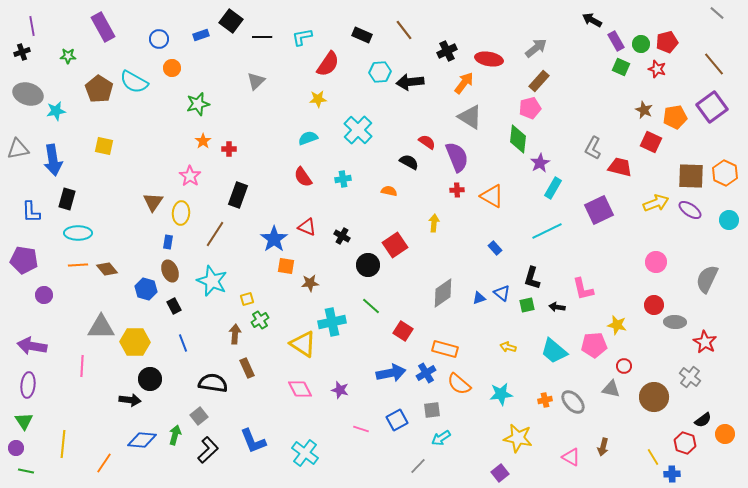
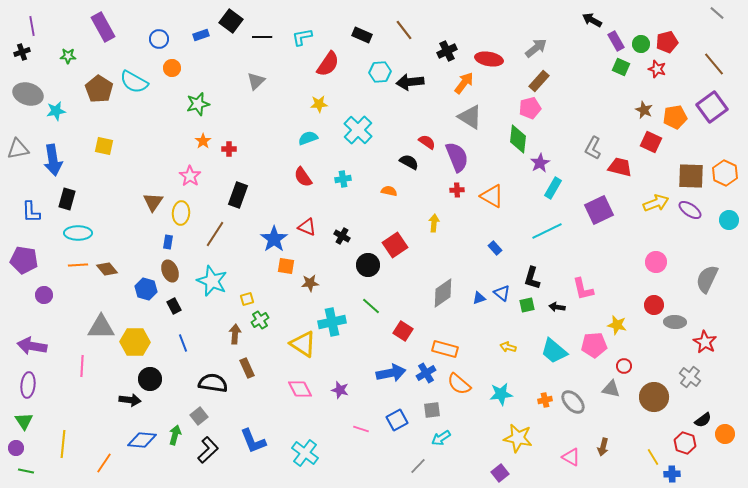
yellow star at (318, 99): moved 1 px right, 5 px down
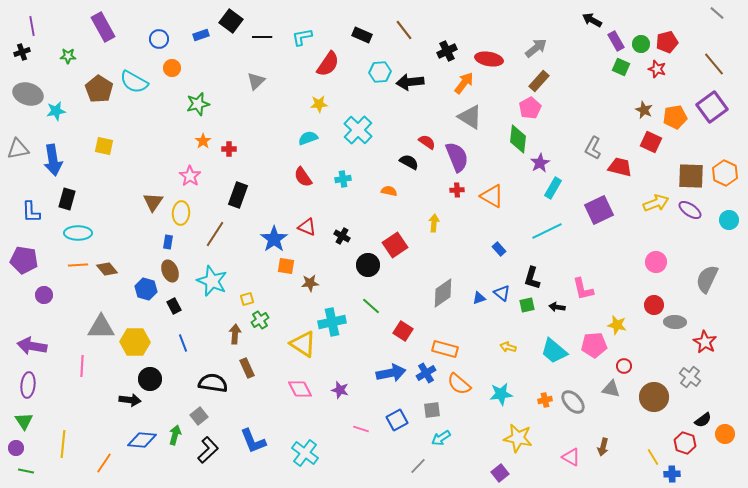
pink pentagon at (530, 108): rotated 15 degrees counterclockwise
blue rectangle at (495, 248): moved 4 px right, 1 px down
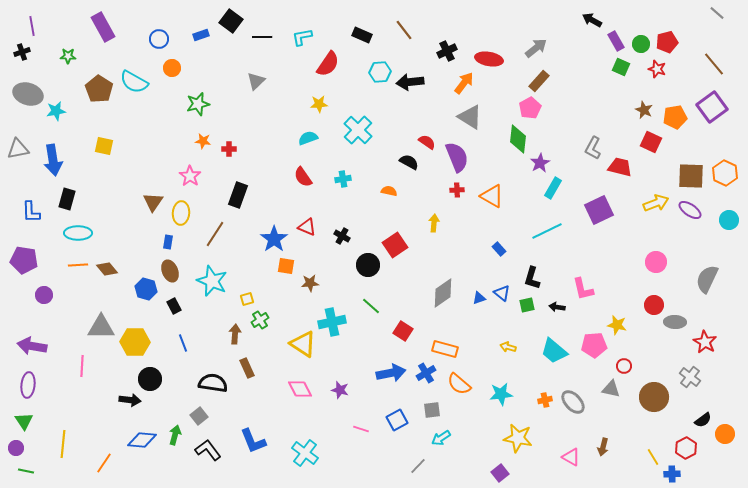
orange star at (203, 141): rotated 28 degrees counterclockwise
red hexagon at (685, 443): moved 1 px right, 5 px down; rotated 15 degrees clockwise
black L-shape at (208, 450): rotated 84 degrees counterclockwise
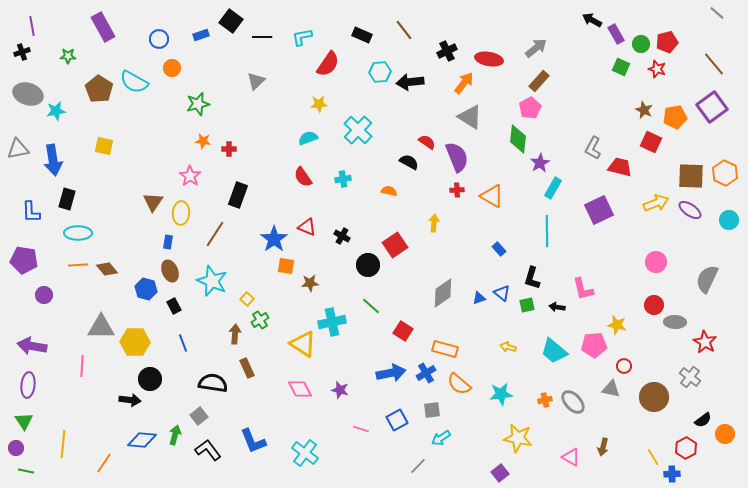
purple rectangle at (616, 41): moved 7 px up
cyan line at (547, 231): rotated 64 degrees counterclockwise
yellow square at (247, 299): rotated 32 degrees counterclockwise
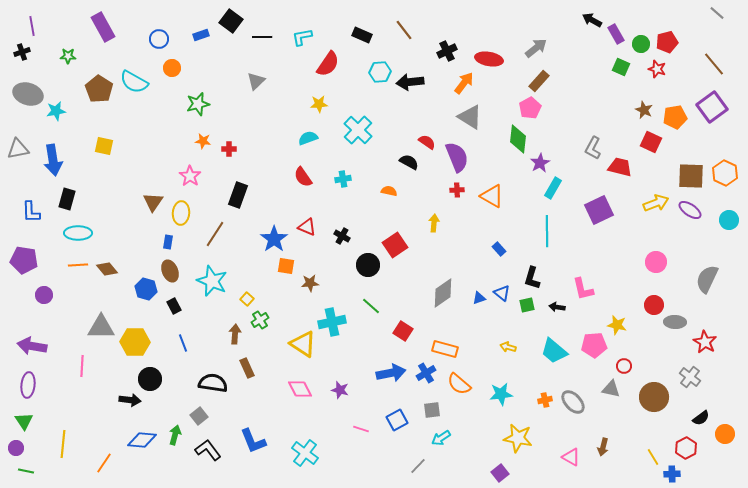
black semicircle at (703, 420): moved 2 px left, 2 px up
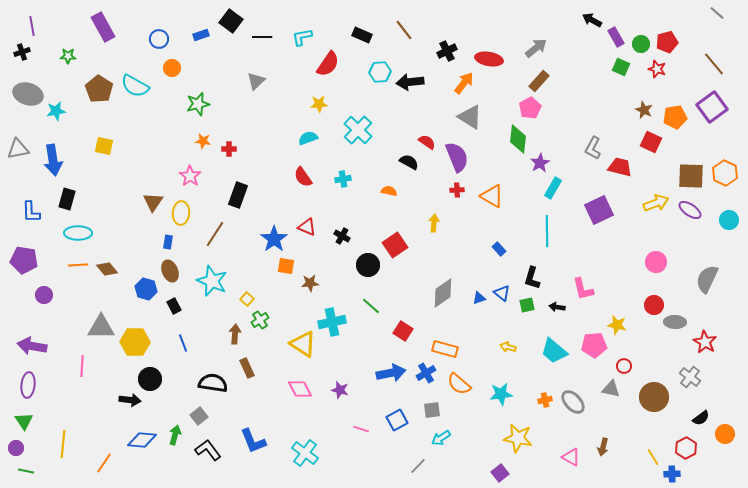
purple rectangle at (616, 34): moved 3 px down
cyan semicircle at (134, 82): moved 1 px right, 4 px down
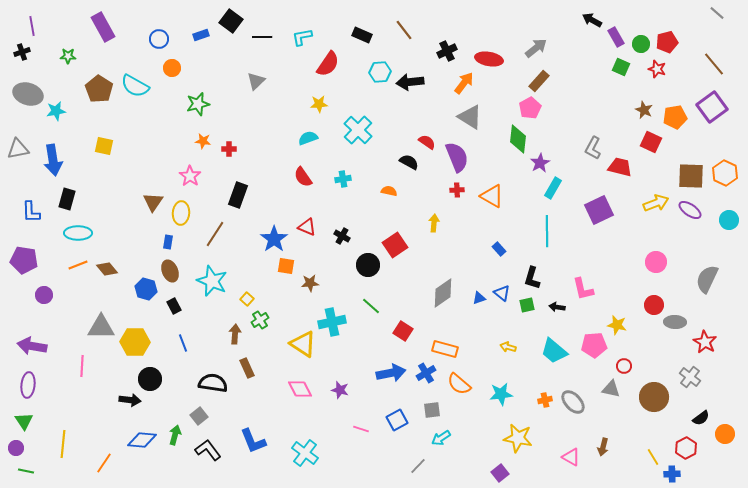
orange line at (78, 265): rotated 18 degrees counterclockwise
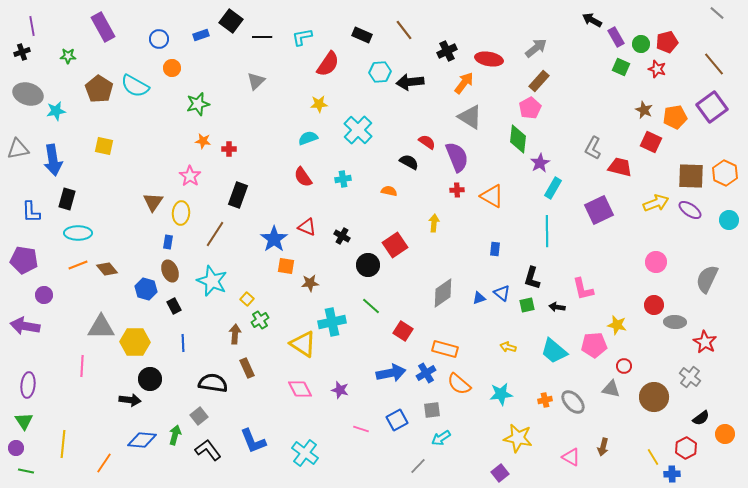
blue rectangle at (499, 249): moved 4 px left; rotated 48 degrees clockwise
blue line at (183, 343): rotated 18 degrees clockwise
purple arrow at (32, 346): moved 7 px left, 20 px up
